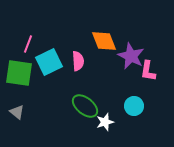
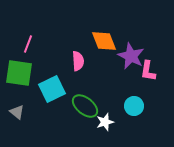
cyan square: moved 3 px right, 27 px down
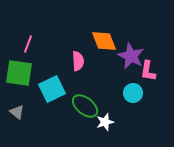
cyan circle: moved 1 px left, 13 px up
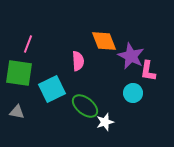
gray triangle: rotated 28 degrees counterclockwise
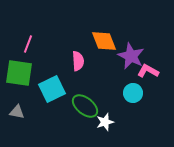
pink L-shape: rotated 110 degrees clockwise
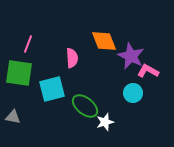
pink semicircle: moved 6 px left, 3 px up
cyan square: rotated 12 degrees clockwise
gray triangle: moved 4 px left, 5 px down
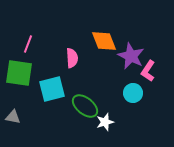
pink L-shape: rotated 85 degrees counterclockwise
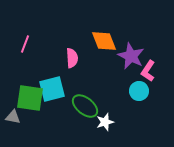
pink line: moved 3 px left
green square: moved 11 px right, 25 px down
cyan circle: moved 6 px right, 2 px up
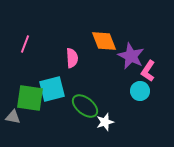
cyan circle: moved 1 px right
